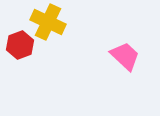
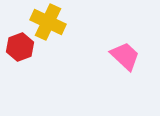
red hexagon: moved 2 px down
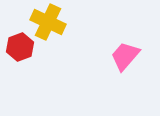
pink trapezoid: rotated 92 degrees counterclockwise
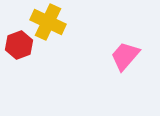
red hexagon: moved 1 px left, 2 px up
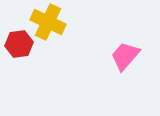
red hexagon: moved 1 px up; rotated 12 degrees clockwise
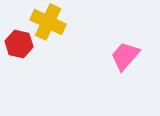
red hexagon: rotated 20 degrees clockwise
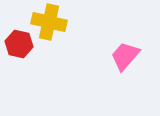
yellow cross: moved 1 px right; rotated 12 degrees counterclockwise
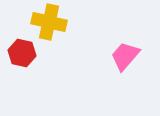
red hexagon: moved 3 px right, 9 px down
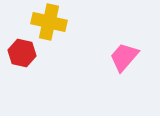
pink trapezoid: moved 1 px left, 1 px down
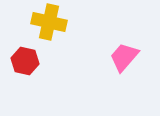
red hexagon: moved 3 px right, 8 px down
